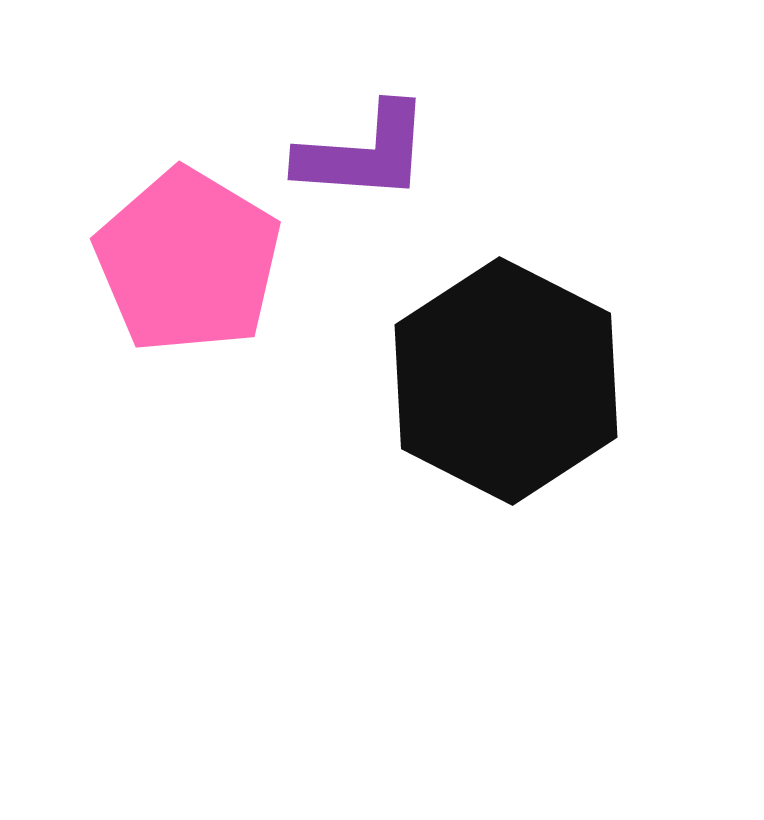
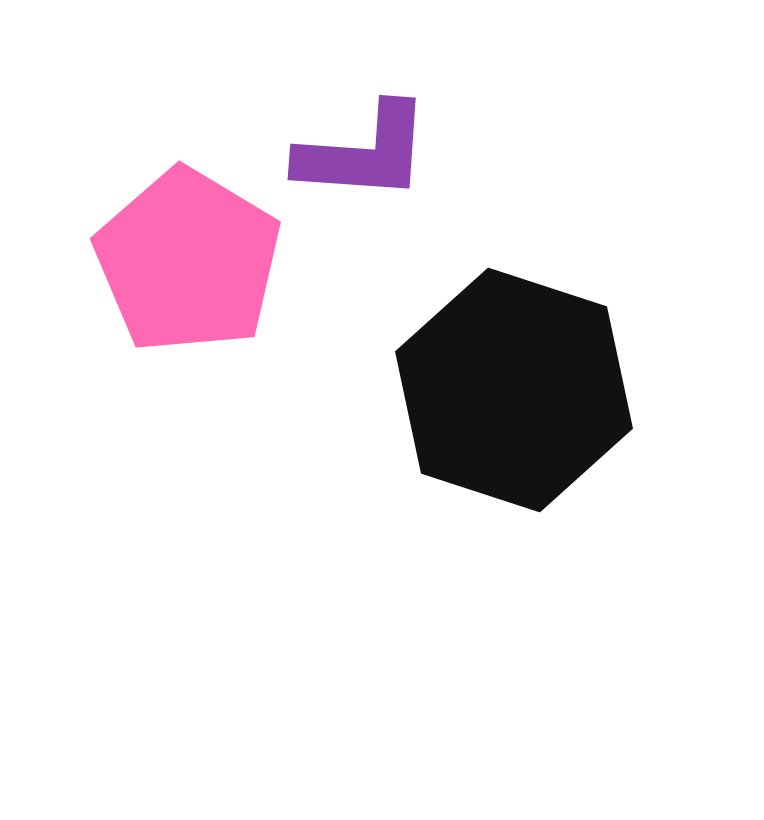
black hexagon: moved 8 px right, 9 px down; rotated 9 degrees counterclockwise
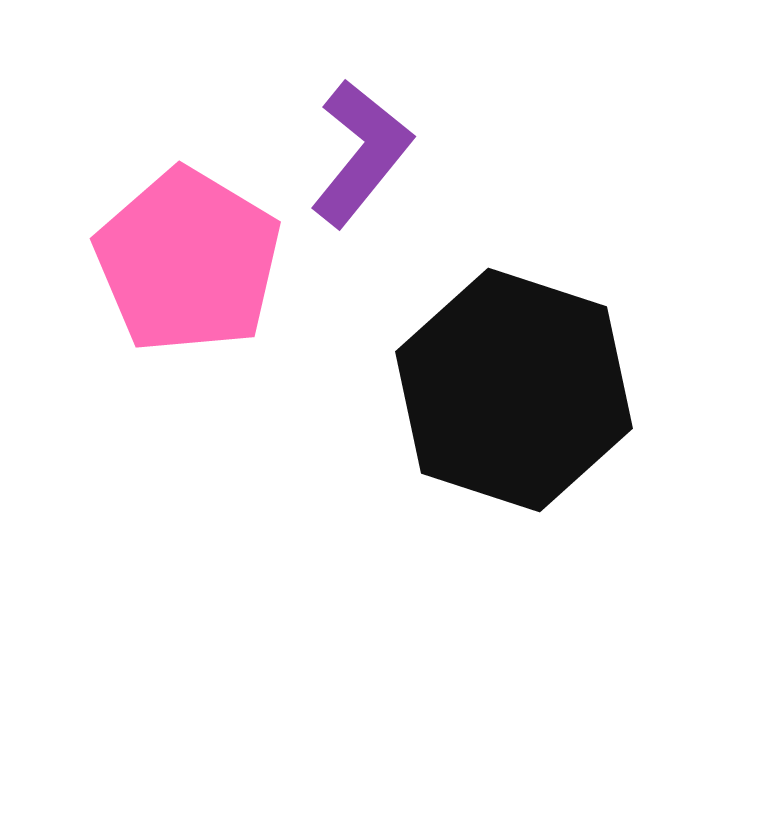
purple L-shape: moved 3 px left; rotated 55 degrees counterclockwise
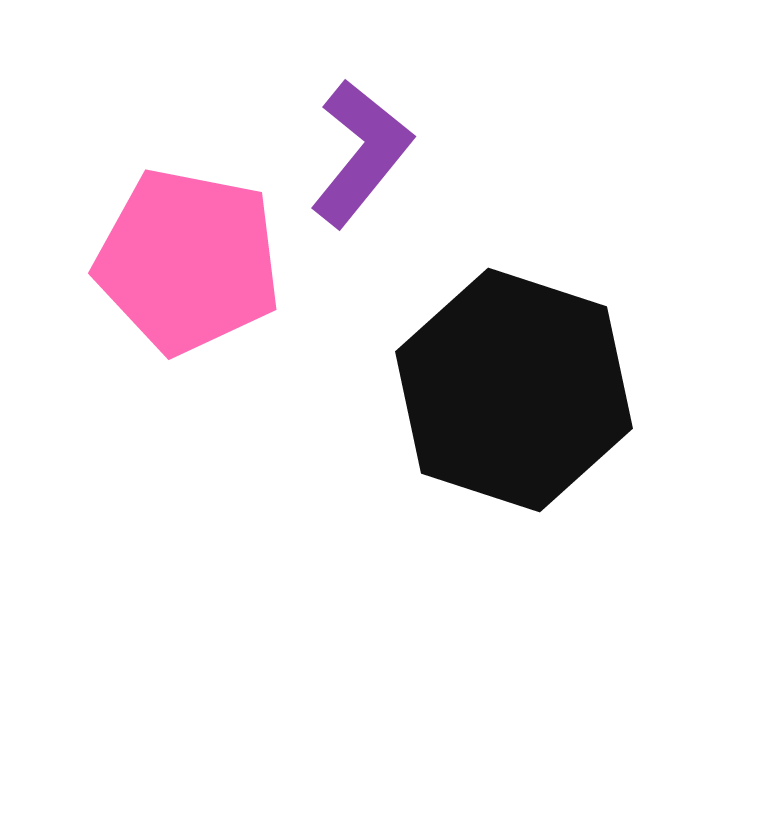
pink pentagon: rotated 20 degrees counterclockwise
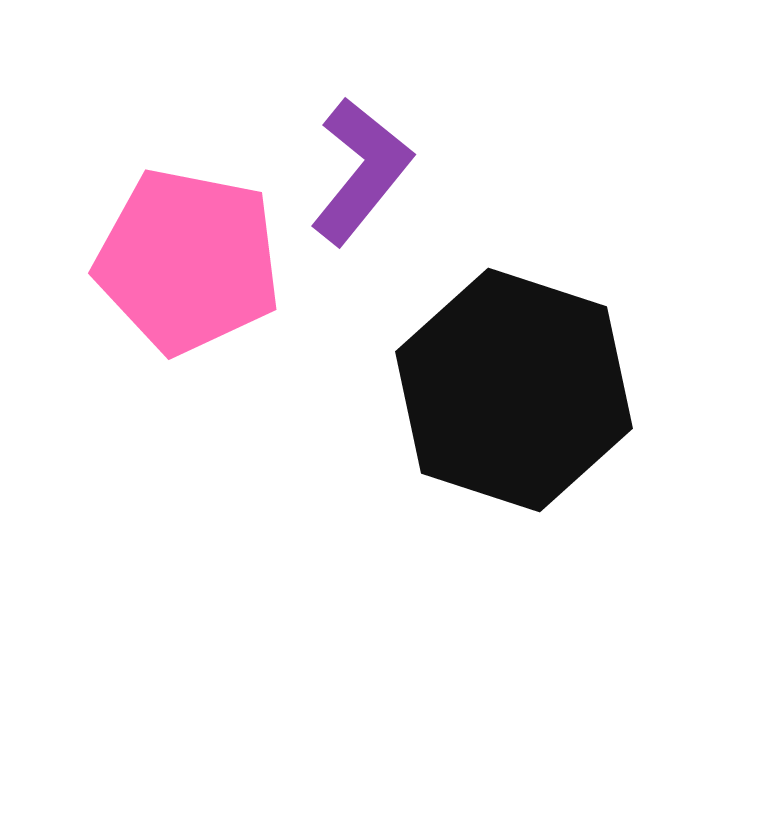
purple L-shape: moved 18 px down
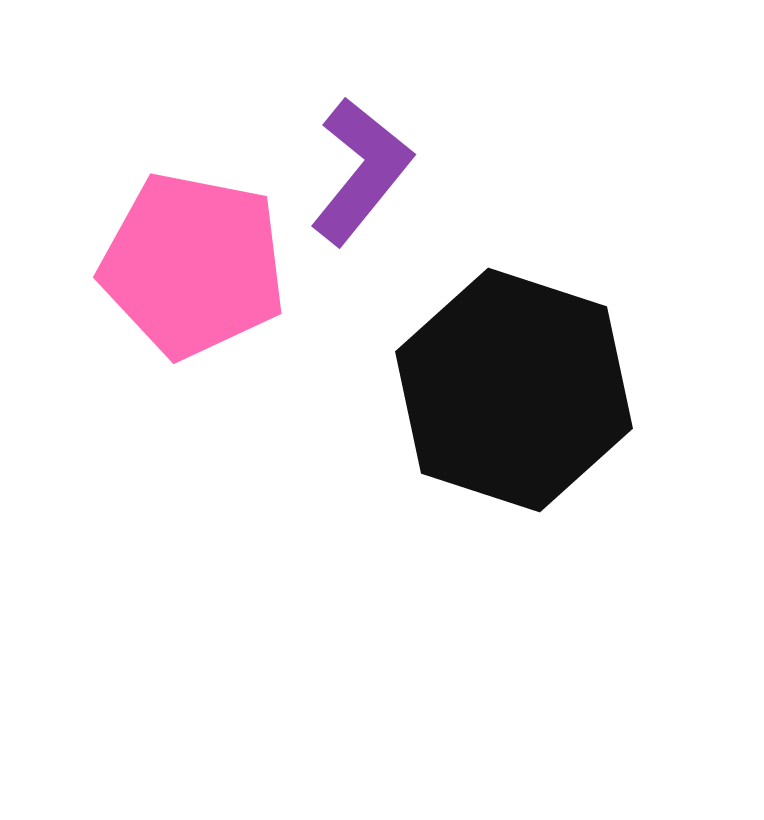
pink pentagon: moved 5 px right, 4 px down
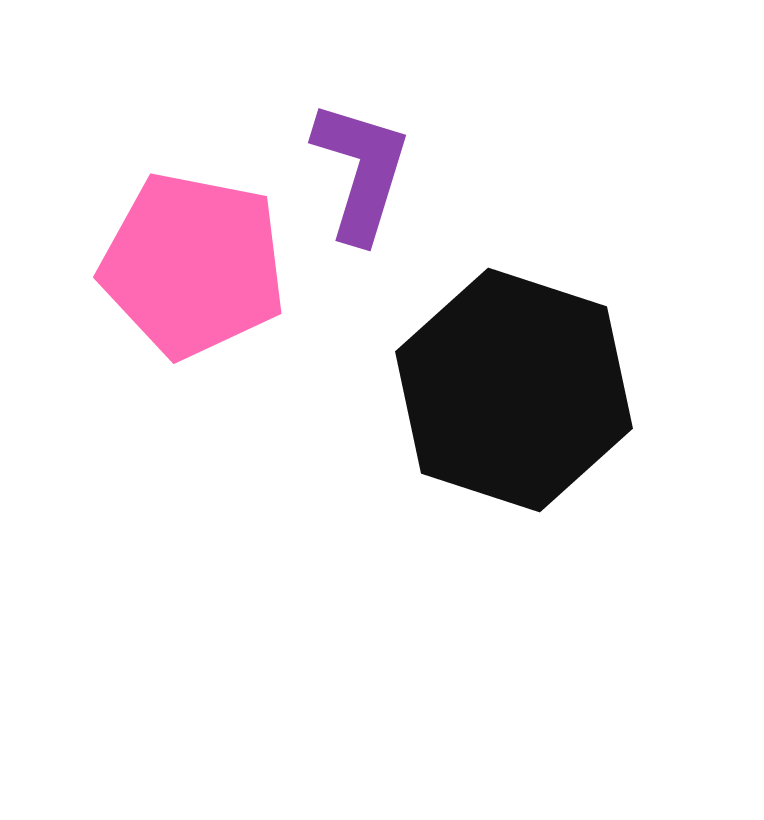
purple L-shape: rotated 22 degrees counterclockwise
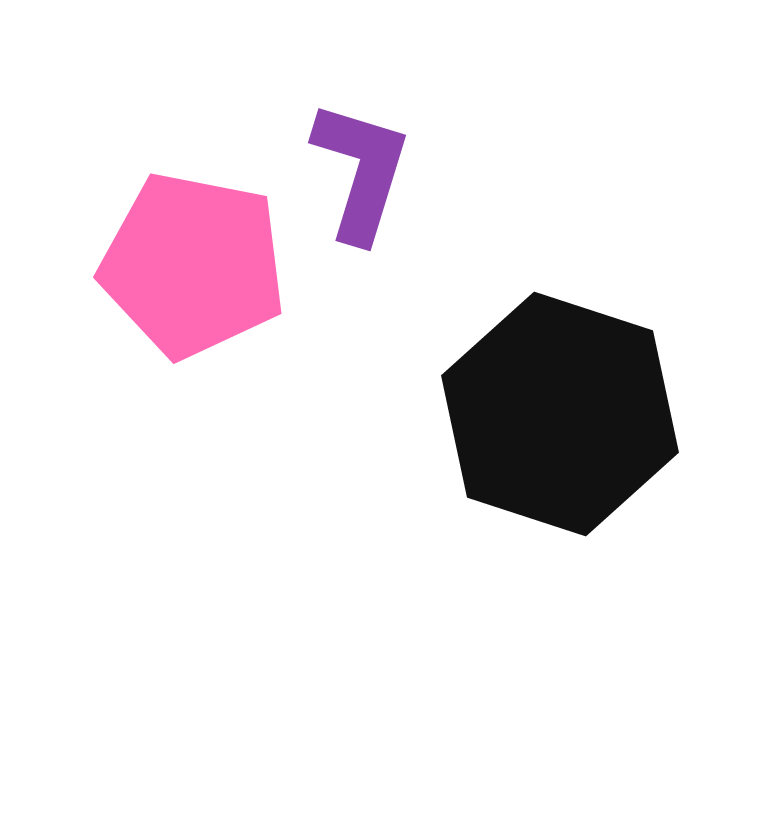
black hexagon: moved 46 px right, 24 px down
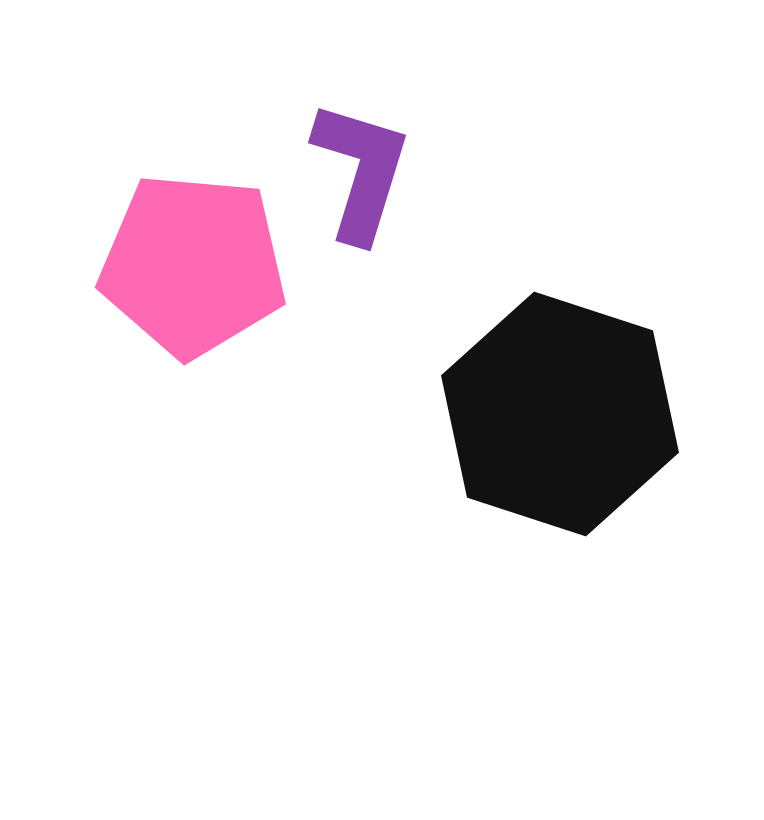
pink pentagon: rotated 6 degrees counterclockwise
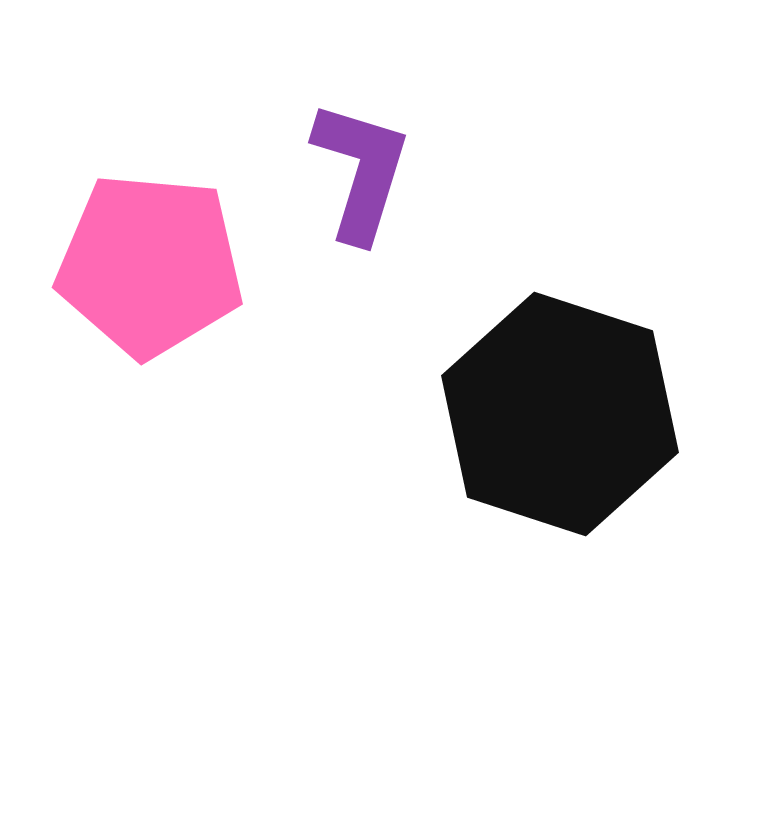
pink pentagon: moved 43 px left
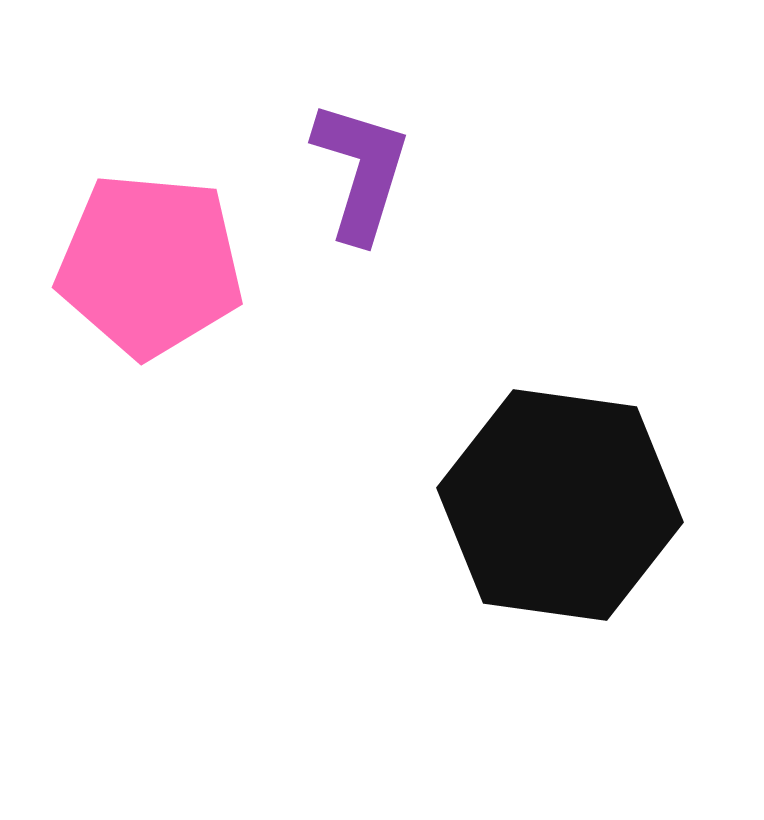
black hexagon: moved 91 px down; rotated 10 degrees counterclockwise
